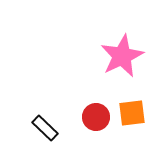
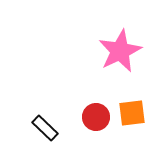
pink star: moved 2 px left, 5 px up
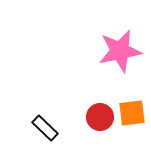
pink star: rotated 15 degrees clockwise
red circle: moved 4 px right
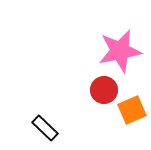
orange square: moved 3 px up; rotated 16 degrees counterclockwise
red circle: moved 4 px right, 27 px up
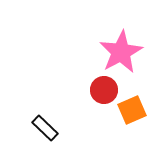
pink star: moved 1 px right, 1 px down; rotated 18 degrees counterclockwise
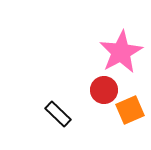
orange square: moved 2 px left
black rectangle: moved 13 px right, 14 px up
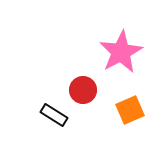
red circle: moved 21 px left
black rectangle: moved 4 px left, 1 px down; rotated 12 degrees counterclockwise
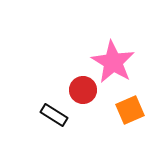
pink star: moved 8 px left, 10 px down; rotated 12 degrees counterclockwise
